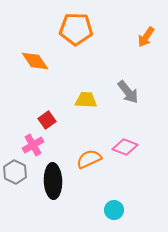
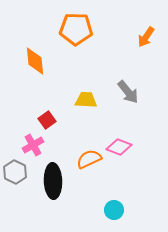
orange diamond: rotated 28 degrees clockwise
pink diamond: moved 6 px left
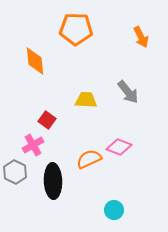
orange arrow: moved 5 px left; rotated 60 degrees counterclockwise
red square: rotated 18 degrees counterclockwise
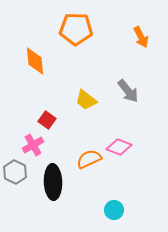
gray arrow: moved 1 px up
yellow trapezoid: rotated 145 degrees counterclockwise
black ellipse: moved 1 px down
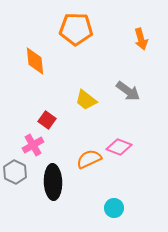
orange arrow: moved 2 px down; rotated 10 degrees clockwise
gray arrow: rotated 15 degrees counterclockwise
cyan circle: moved 2 px up
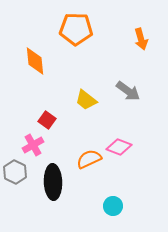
cyan circle: moved 1 px left, 2 px up
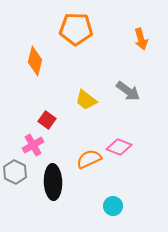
orange diamond: rotated 20 degrees clockwise
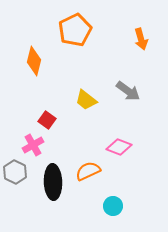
orange pentagon: moved 1 px left, 1 px down; rotated 28 degrees counterclockwise
orange diamond: moved 1 px left
orange semicircle: moved 1 px left, 12 px down
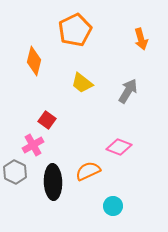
gray arrow: rotated 95 degrees counterclockwise
yellow trapezoid: moved 4 px left, 17 px up
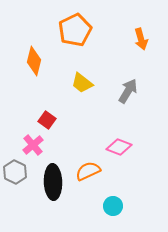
pink cross: rotated 10 degrees counterclockwise
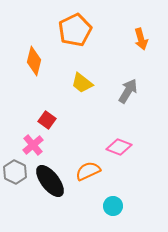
black ellipse: moved 3 px left, 1 px up; rotated 36 degrees counterclockwise
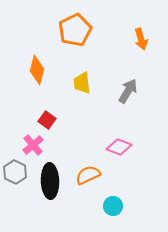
orange diamond: moved 3 px right, 9 px down
yellow trapezoid: rotated 45 degrees clockwise
orange semicircle: moved 4 px down
black ellipse: rotated 36 degrees clockwise
